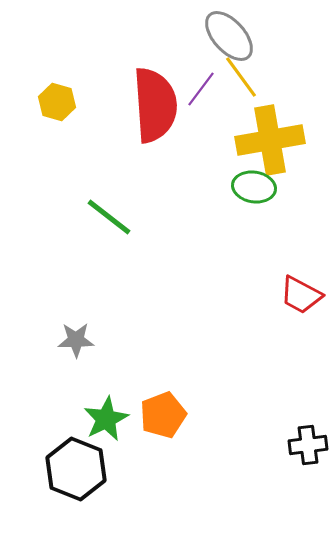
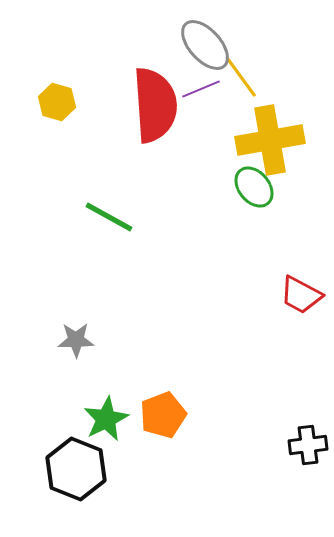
gray ellipse: moved 24 px left, 9 px down
purple line: rotated 30 degrees clockwise
green ellipse: rotated 42 degrees clockwise
green line: rotated 9 degrees counterclockwise
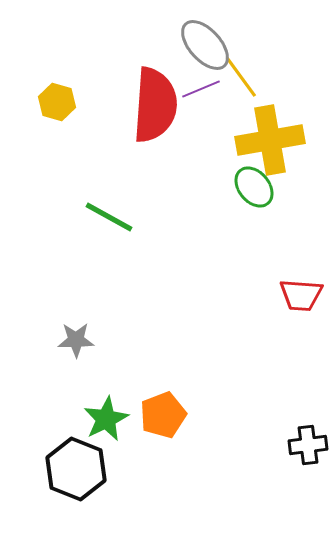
red semicircle: rotated 8 degrees clockwise
red trapezoid: rotated 24 degrees counterclockwise
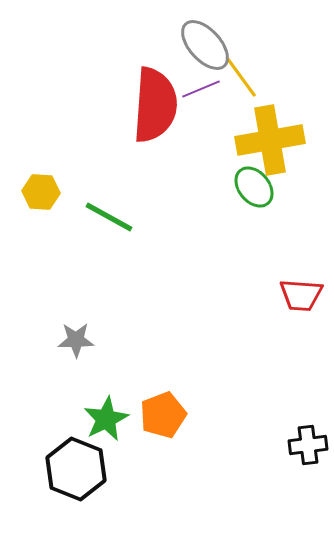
yellow hexagon: moved 16 px left, 90 px down; rotated 12 degrees counterclockwise
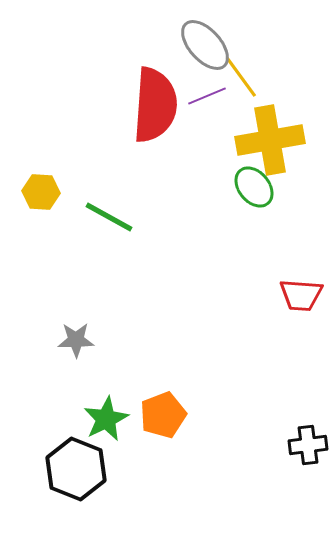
purple line: moved 6 px right, 7 px down
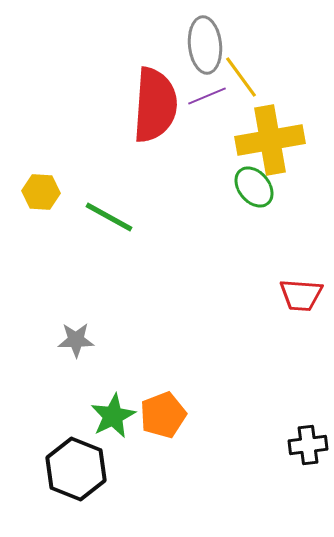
gray ellipse: rotated 36 degrees clockwise
green star: moved 7 px right, 3 px up
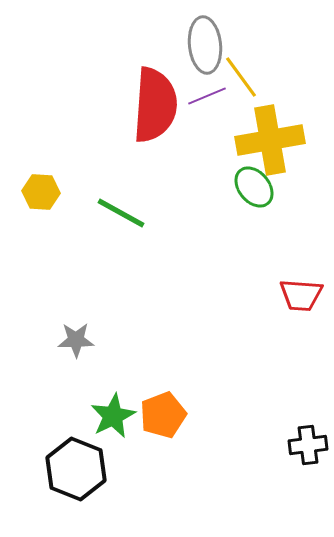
green line: moved 12 px right, 4 px up
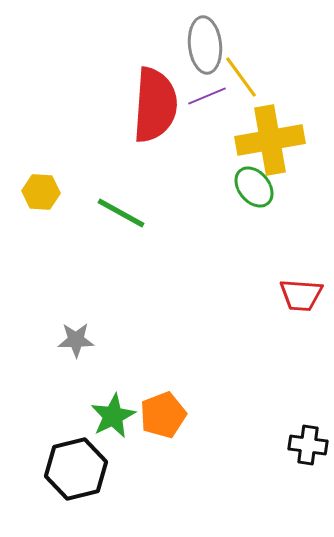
black cross: rotated 15 degrees clockwise
black hexagon: rotated 24 degrees clockwise
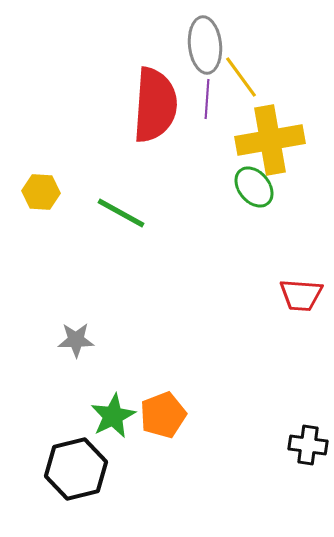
purple line: moved 3 px down; rotated 63 degrees counterclockwise
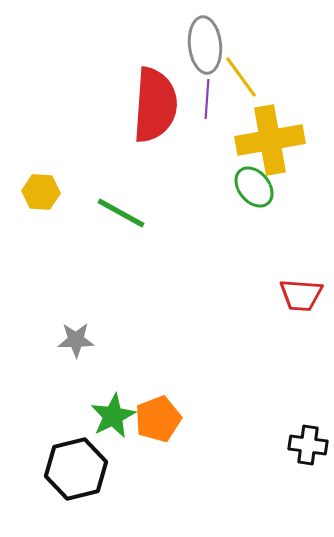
orange pentagon: moved 5 px left, 4 px down
